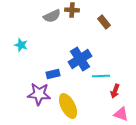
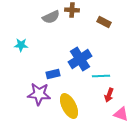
gray semicircle: moved 1 px left, 1 px down
brown rectangle: rotated 24 degrees counterclockwise
cyan star: rotated 16 degrees counterclockwise
red arrow: moved 6 px left, 4 px down
yellow ellipse: moved 1 px right
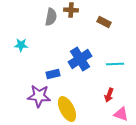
brown cross: moved 1 px left
gray semicircle: rotated 54 degrees counterclockwise
cyan line: moved 14 px right, 12 px up
purple star: moved 2 px down
yellow ellipse: moved 2 px left, 3 px down
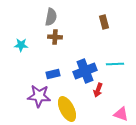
brown cross: moved 16 px left, 27 px down
brown rectangle: rotated 48 degrees clockwise
blue cross: moved 5 px right, 12 px down; rotated 10 degrees clockwise
red arrow: moved 11 px left, 5 px up
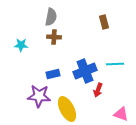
brown cross: moved 1 px left
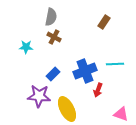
brown rectangle: rotated 48 degrees clockwise
brown cross: rotated 24 degrees clockwise
cyan star: moved 5 px right, 2 px down
blue rectangle: rotated 32 degrees counterclockwise
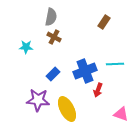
purple star: moved 1 px left, 4 px down
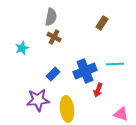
brown rectangle: moved 2 px left, 1 px down
cyan star: moved 4 px left, 1 px down; rotated 24 degrees counterclockwise
purple star: rotated 10 degrees counterclockwise
yellow ellipse: rotated 20 degrees clockwise
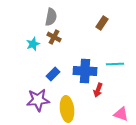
cyan star: moved 11 px right, 4 px up
blue cross: rotated 25 degrees clockwise
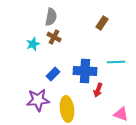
cyan line: moved 1 px right, 2 px up
